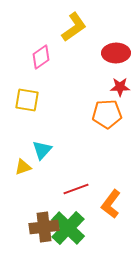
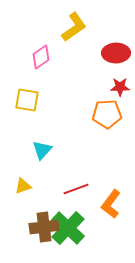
yellow triangle: moved 19 px down
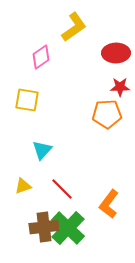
red line: moved 14 px left; rotated 65 degrees clockwise
orange L-shape: moved 2 px left
